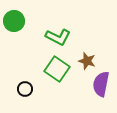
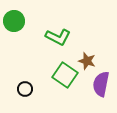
green square: moved 8 px right, 6 px down
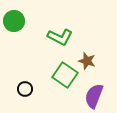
green L-shape: moved 2 px right
purple semicircle: moved 7 px left, 12 px down; rotated 10 degrees clockwise
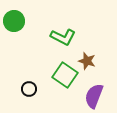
green L-shape: moved 3 px right
black circle: moved 4 px right
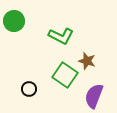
green L-shape: moved 2 px left, 1 px up
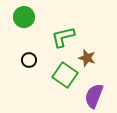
green circle: moved 10 px right, 4 px up
green L-shape: moved 2 px right, 1 px down; rotated 140 degrees clockwise
brown star: moved 3 px up
black circle: moved 29 px up
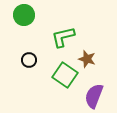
green circle: moved 2 px up
brown star: moved 1 px down
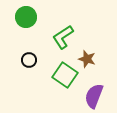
green circle: moved 2 px right, 2 px down
green L-shape: rotated 20 degrees counterclockwise
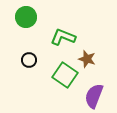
green L-shape: rotated 55 degrees clockwise
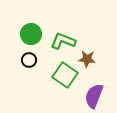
green circle: moved 5 px right, 17 px down
green L-shape: moved 4 px down
brown star: rotated 12 degrees counterclockwise
